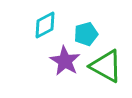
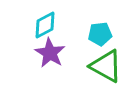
cyan pentagon: moved 14 px right; rotated 10 degrees clockwise
purple star: moved 15 px left, 8 px up
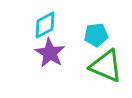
cyan pentagon: moved 4 px left, 1 px down
green triangle: rotated 6 degrees counterclockwise
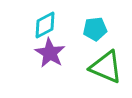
cyan pentagon: moved 1 px left, 6 px up
green triangle: moved 1 px down
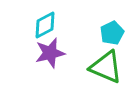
cyan pentagon: moved 17 px right, 4 px down; rotated 20 degrees counterclockwise
purple star: rotated 28 degrees clockwise
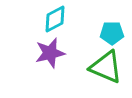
cyan diamond: moved 10 px right, 6 px up
cyan pentagon: rotated 25 degrees clockwise
